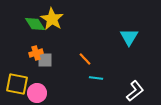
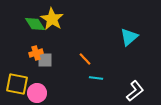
cyan triangle: rotated 18 degrees clockwise
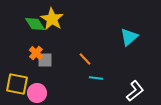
orange cross: rotated 32 degrees counterclockwise
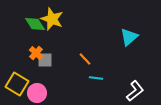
yellow star: rotated 10 degrees counterclockwise
yellow square: rotated 20 degrees clockwise
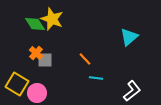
white L-shape: moved 3 px left
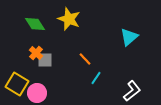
yellow star: moved 17 px right
cyan line: rotated 64 degrees counterclockwise
